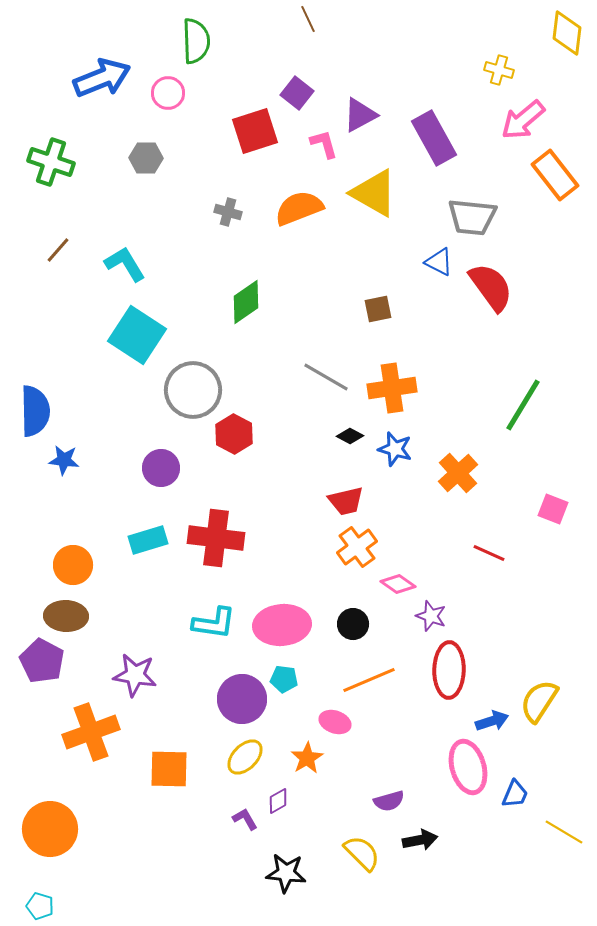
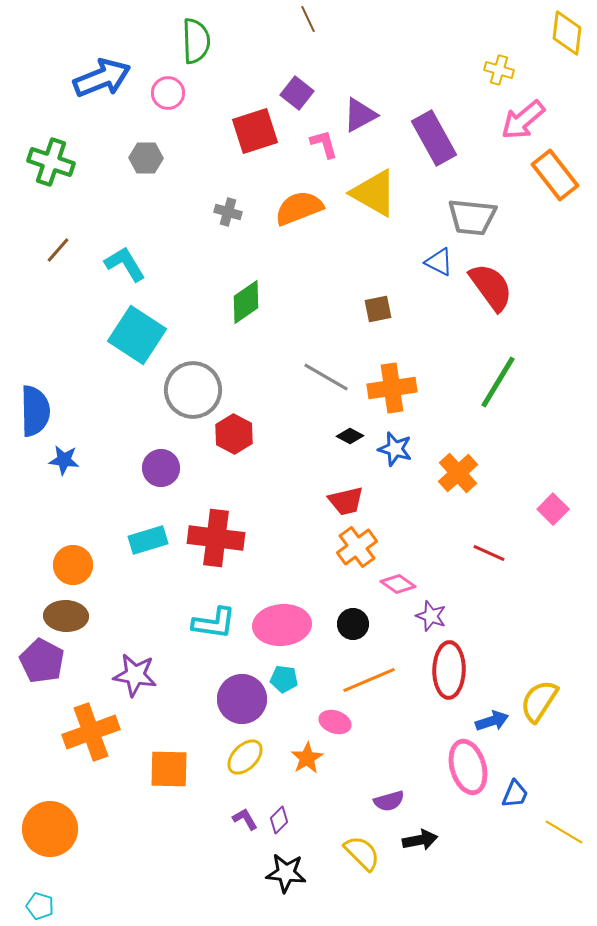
green line at (523, 405): moved 25 px left, 23 px up
pink square at (553, 509): rotated 24 degrees clockwise
purple diamond at (278, 801): moved 1 px right, 19 px down; rotated 16 degrees counterclockwise
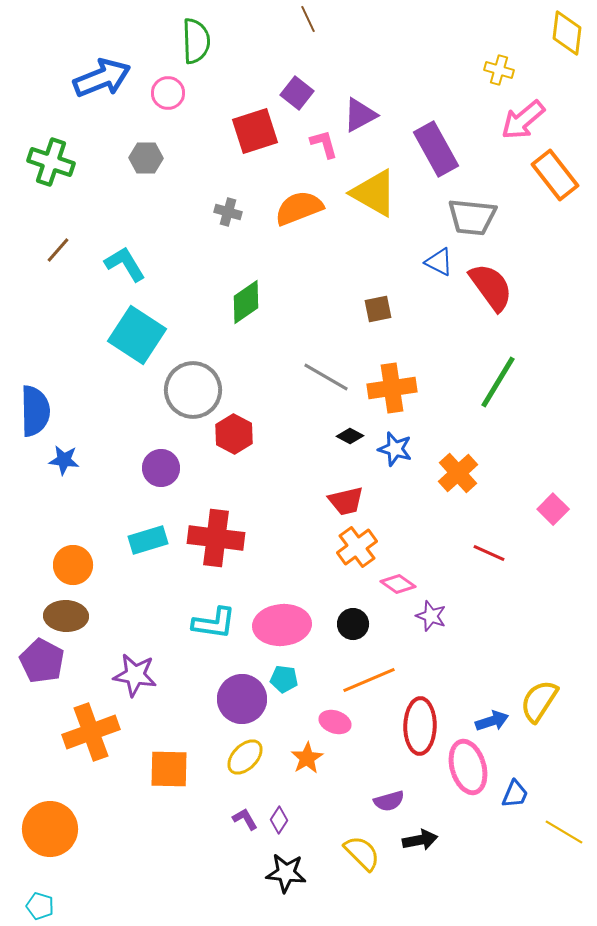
purple rectangle at (434, 138): moved 2 px right, 11 px down
red ellipse at (449, 670): moved 29 px left, 56 px down
purple diamond at (279, 820): rotated 12 degrees counterclockwise
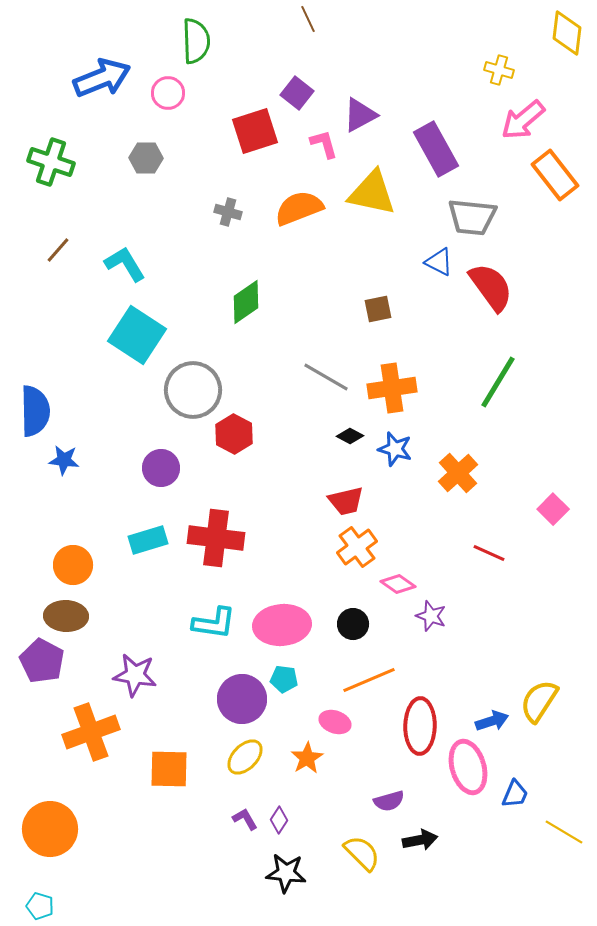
yellow triangle at (374, 193): moved 2 px left; rotated 18 degrees counterclockwise
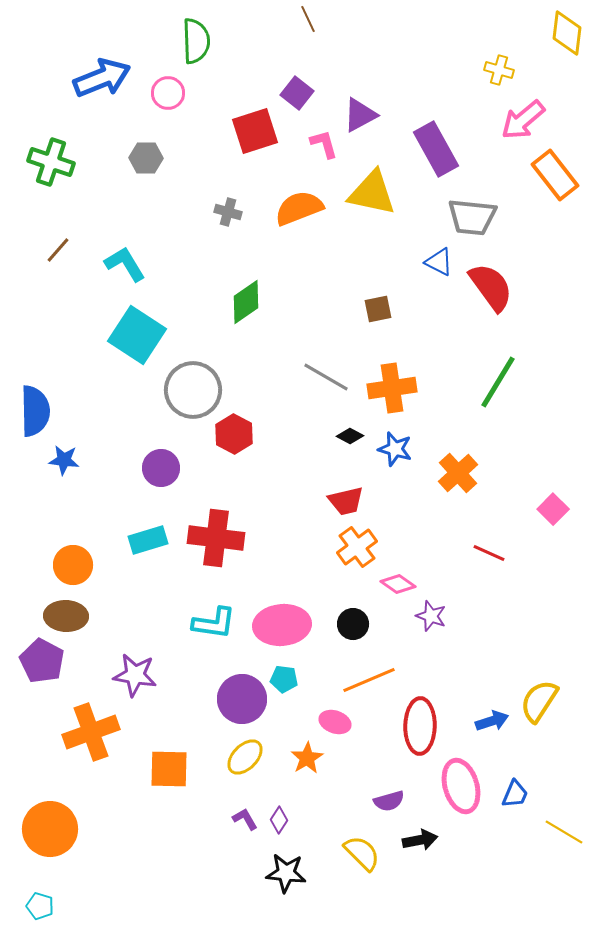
pink ellipse at (468, 767): moved 7 px left, 19 px down
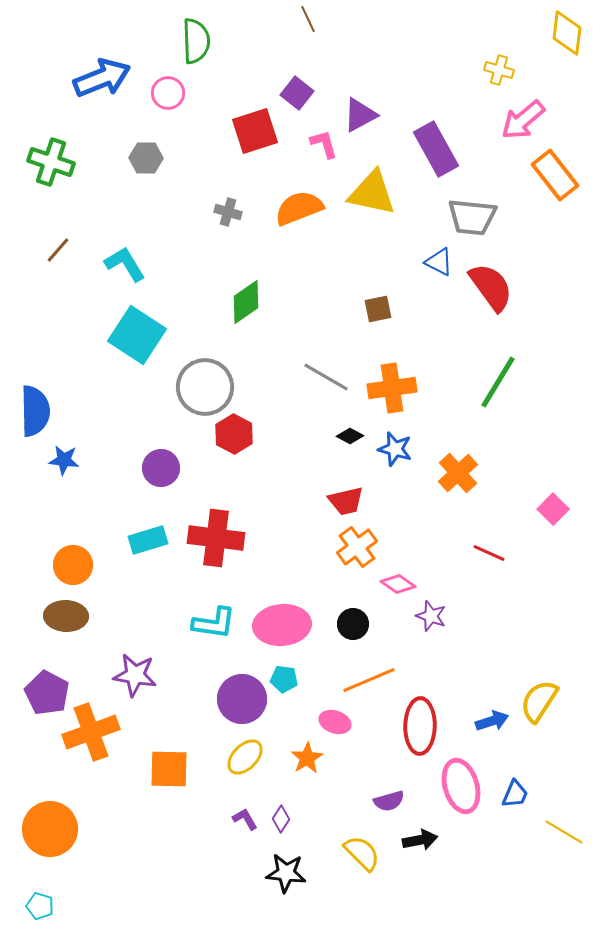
gray circle at (193, 390): moved 12 px right, 3 px up
purple pentagon at (42, 661): moved 5 px right, 32 px down
purple diamond at (279, 820): moved 2 px right, 1 px up
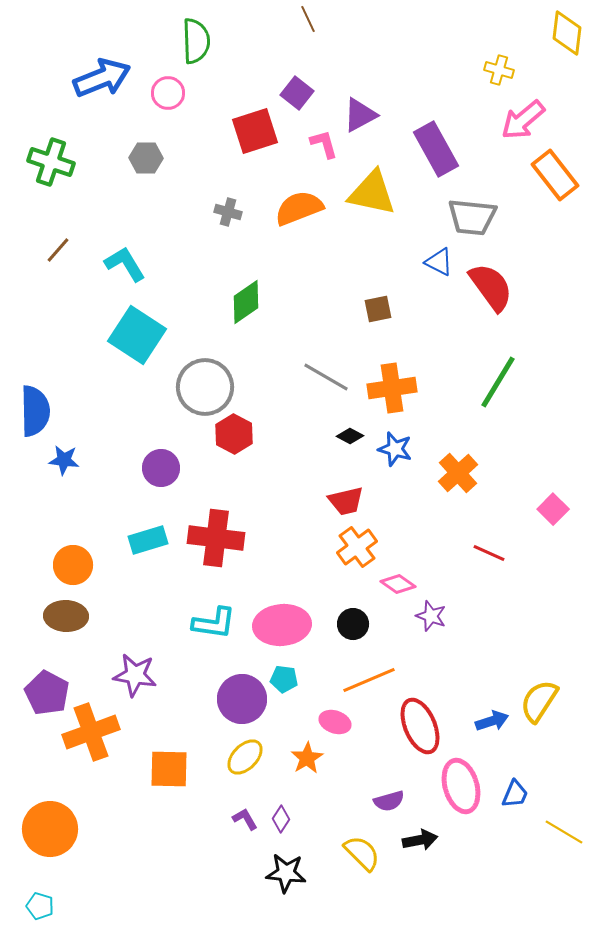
red ellipse at (420, 726): rotated 24 degrees counterclockwise
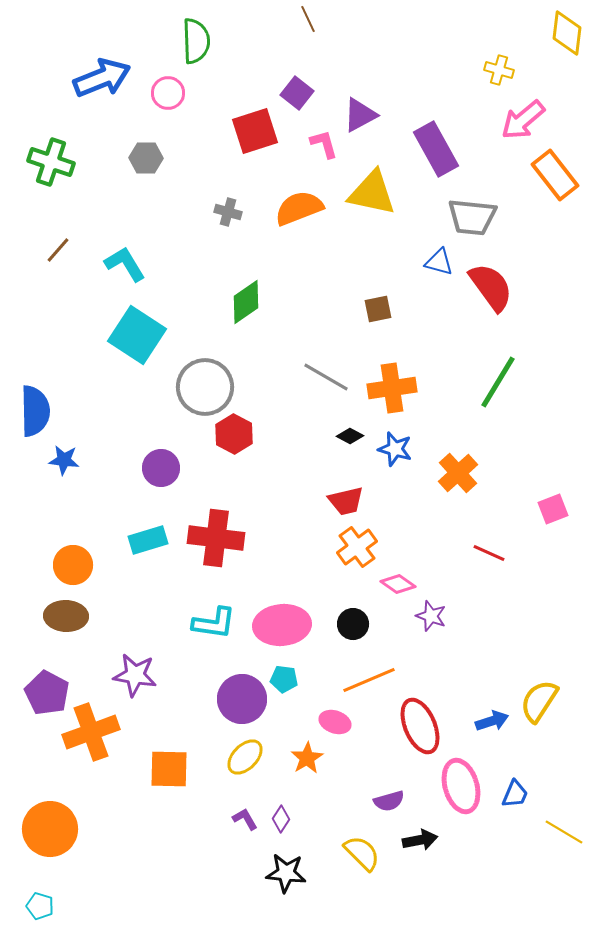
blue triangle at (439, 262): rotated 12 degrees counterclockwise
pink square at (553, 509): rotated 24 degrees clockwise
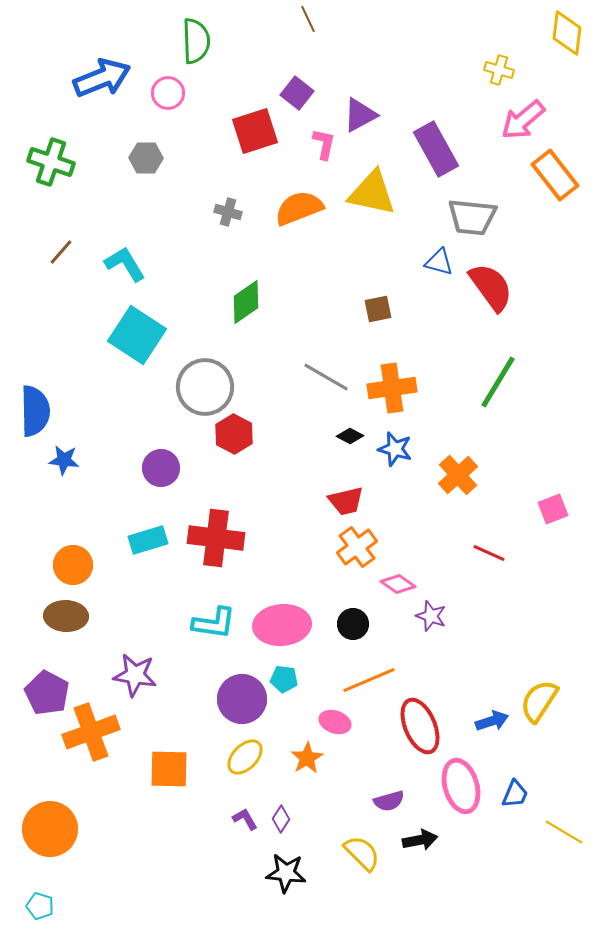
pink L-shape at (324, 144): rotated 28 degrees clockwise
brown line at (58, 250): moved 3 px right, 2 px down
orange cross at (458, 473): moved 2 px down
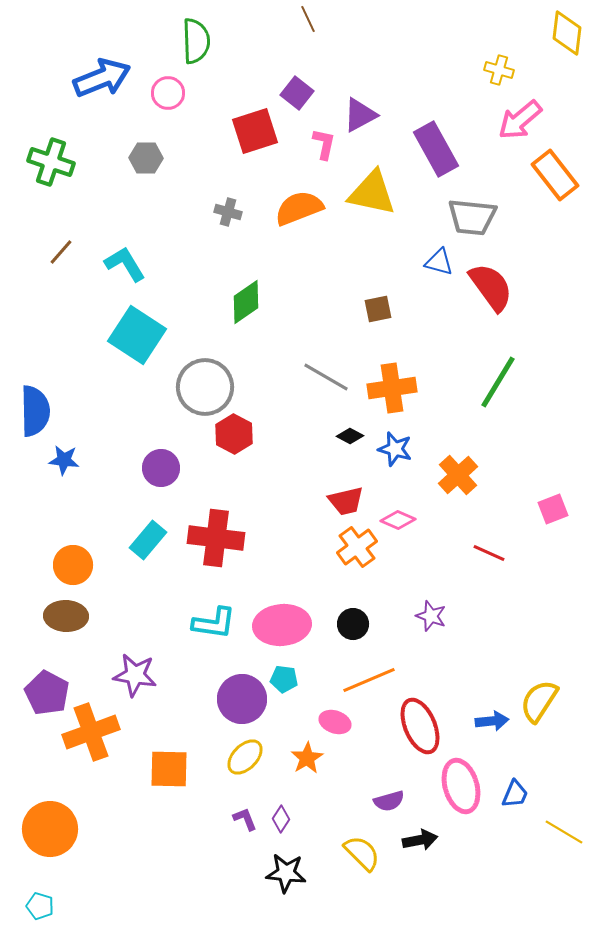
pink arrow at (523, 120): moved 3 px left
cyan rectangle at (148, 540): rotated 33 degrees counterclockwise
pink diamond at (398, 584): moved 64 px up; rotated 12 degrees counterclockwise
blue arrow at (492, 721): rotated 12 degrees clockwise
purple L-shape at (245, 819): rotated 8 degrees clockwise
